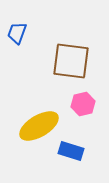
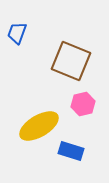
brown square: rotated 15 degrees clockwise
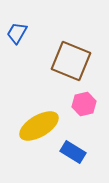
blue trapezoid: rotated 10 degrees clockwise
pink hexagon: moved 1 px right
blue rectangle: moved 2 px right, 1 px down; rotated 15 degrees clockwise
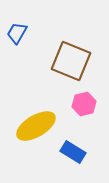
yellow ellipse: moved 3 px left
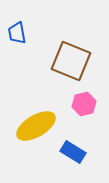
blue trapezoid: rotated 40 degrees counterclockwise
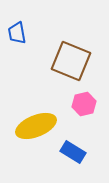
yellow ellipse: rotated 9 degrees clockwise
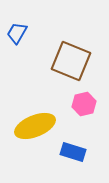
blue trapezoid: rotated 40 degrees clockwise
yellow ellipse: moved 1 px left
blue rectangle: rotated 15 degrees counterclockwise
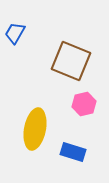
blue trapezoid: moved 2 px left
yellow ellipse: moved 3 px down; rotated 57 degrees counterclockwise
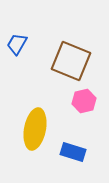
blue trapezoid: moved 2 px right, 11 px down
pink hexagon: moved 3 px up
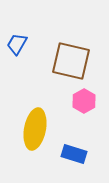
brown square: rotated 9 degrees counterclockwise
pink hexagon: rotated 15 degrees counterclockwise
blue rectangle: moved 1 px right, 2 px down
